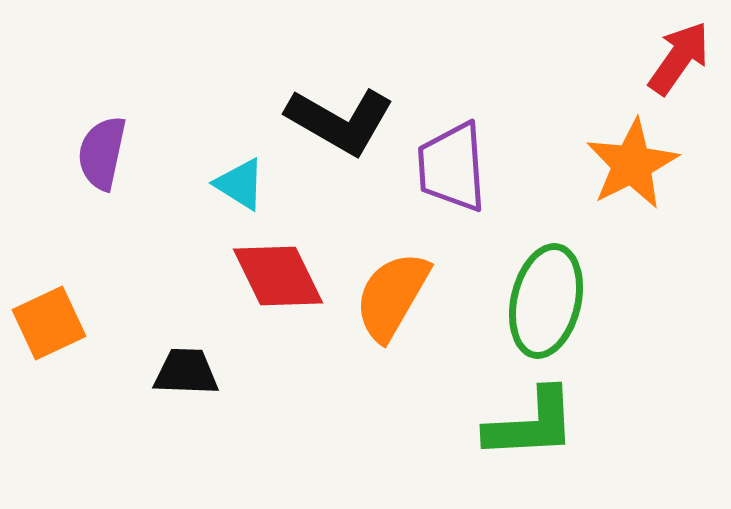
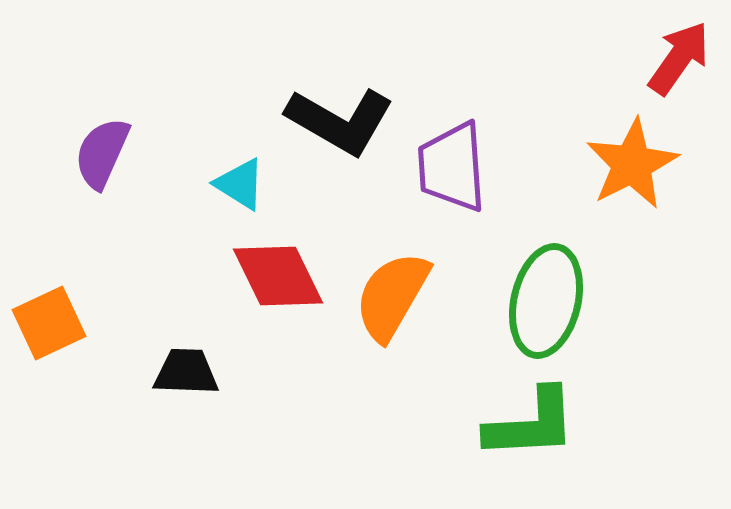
purple semicircle: rotated 12 degrees clockwise
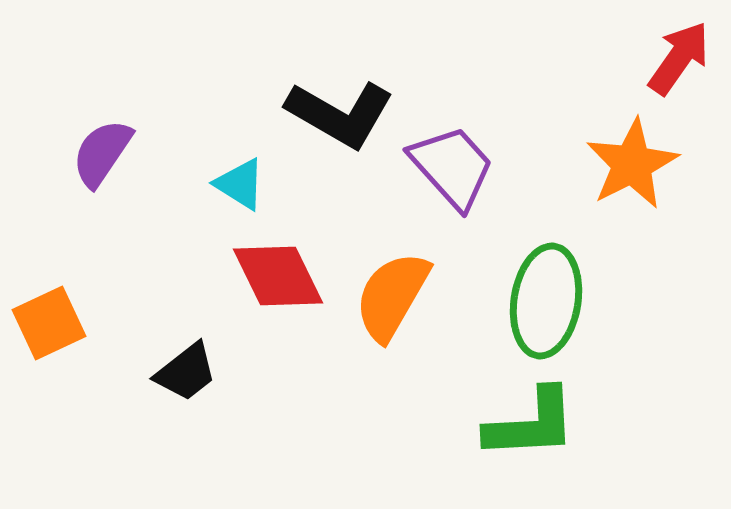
black L-shape: moved 7 px up
purple semicircle: rotated 10 degrees clockwise
purple trapezoid: rotated 142 degrees clockwise
green ellipse: rotated 4 degrees counterclockwise
black trapezoid: rotated 140 degrees clockwise
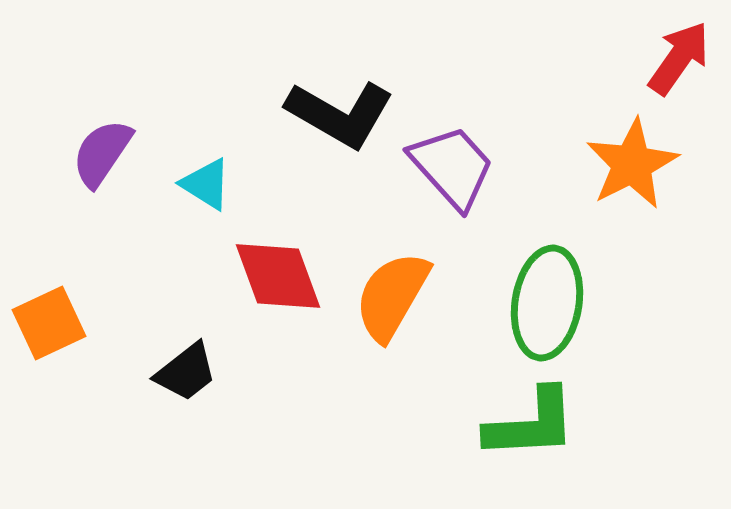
cyan triangle: moved 34 px left
red diamond: rotated 6 degrees clockwise
green ellipse: moved 1 px right, 2 px down
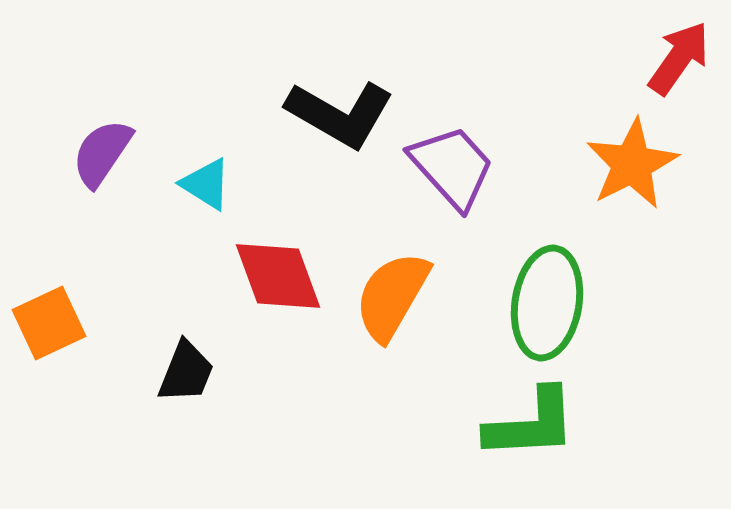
black trapezoid: rotated 30 degrees counterclockwise
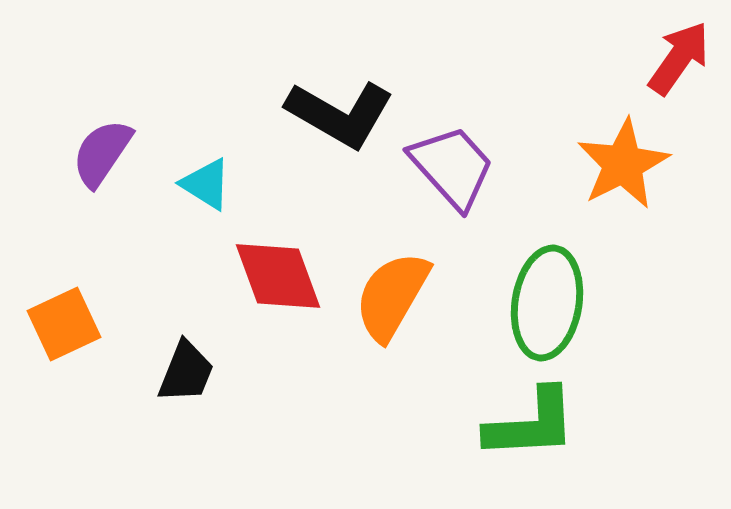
orange star: moved 9 px left
orange square: moved 15 px right, 1 px down
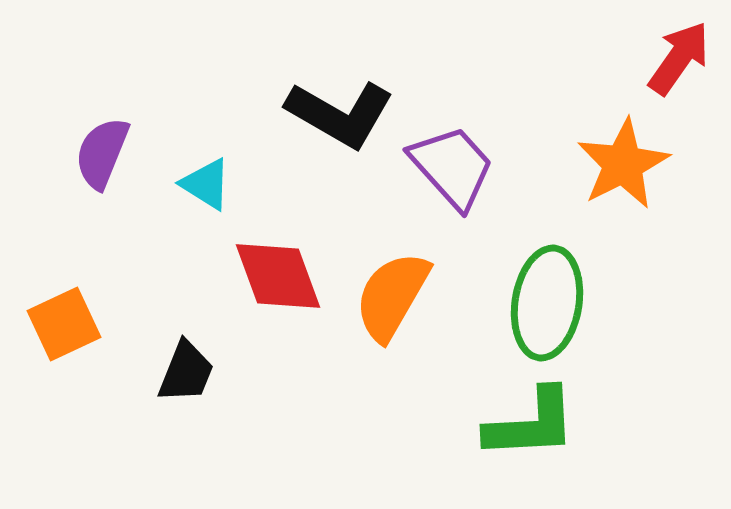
purple semicircle: rotated 12 degrees counterclockwise
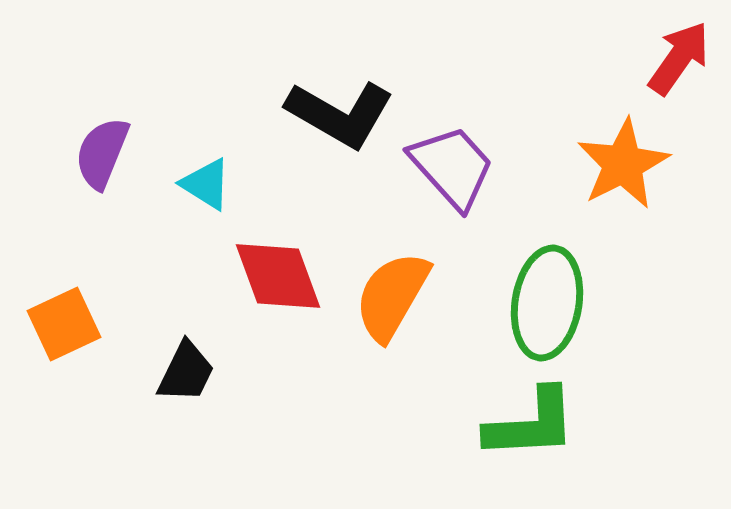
black trapezoid: rotated 4 degrees clockwise
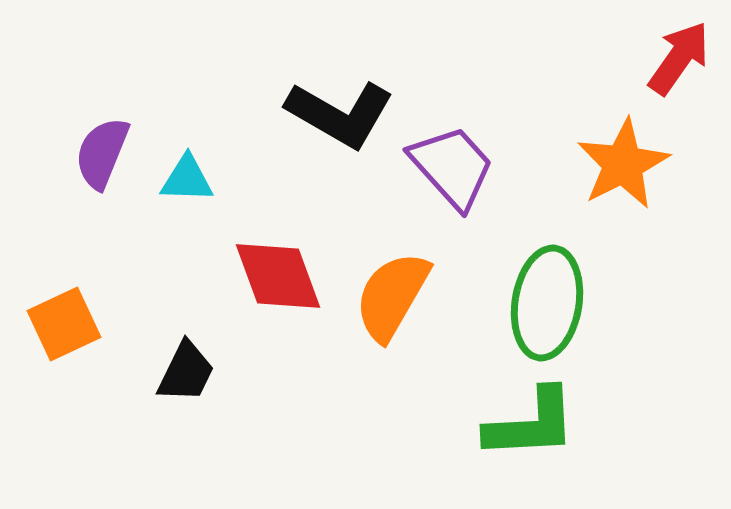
cyan triangle: moved 19 px left, 5 px up; rotated 30 degrees counterclockwise
